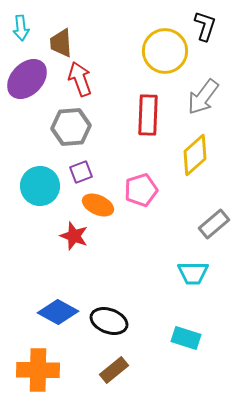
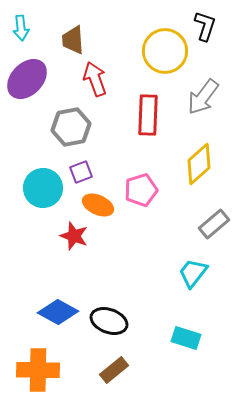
brown trapezoid: moved 12 px right, 3 px up
red arrow: moved 15 px right
gray hexagon: rotated 6 degrees counterclockwise
yellow diamond: moved 4 px right, 9 px down
cyan circle: moved 3 px right, 2 px down
cyan trapezoid: rotated 128 degrees clockwise
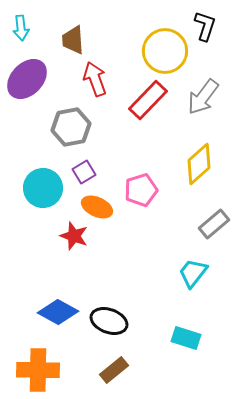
red rectangle: moved 15 px up; rotated 42 degrees clockwise
purple square: moved 3 px right; rotated 10 degrees counterclockwise
orange ellipse: moved 1 px left, 2 px down
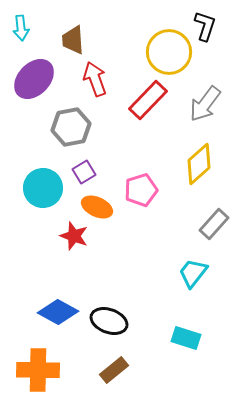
yellow circle: moved 4 px right, 1 px down
purple ellipse: moved 7 px right
gray arrow: moved 2 px right, 7 px down
gray rectangle: rotated 8 degrees counterclockwise
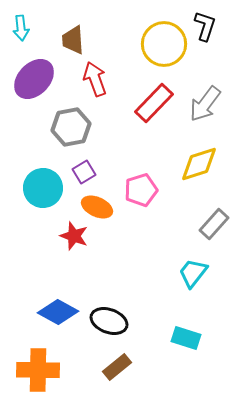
yellow circle: moved 5 px left, 8 px up
red rectangle: moved 6 px right, 3 px down
yellow diamond: rotated 24 degrees clockwise
brown rectangle: moved 3 px right, 3 px up
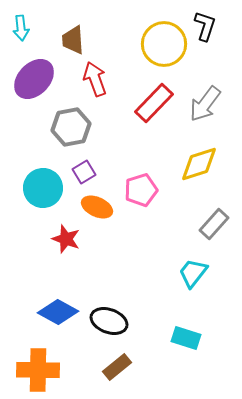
red star: moved 8 px left, 3 px down
